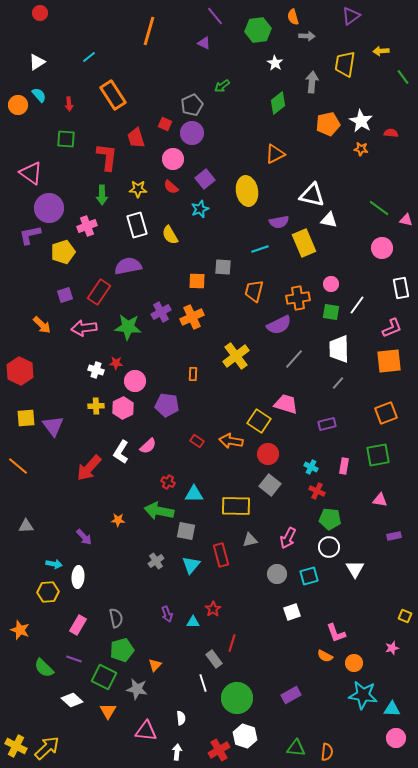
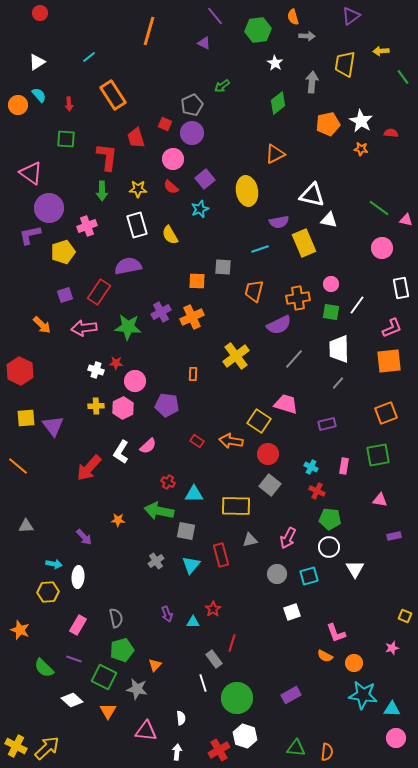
green arrow at (102, 195): moved 4 px up
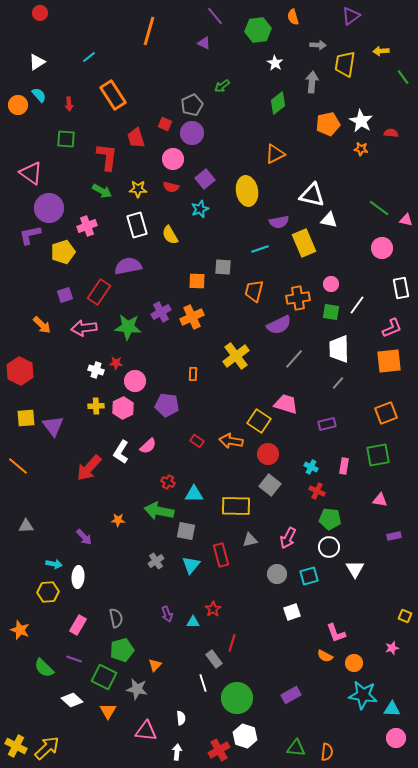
gray arrow at (307, 36): moved 11 px right, 9 px down
red semicircle at (171, 187): rotated 28 degrees counterclockwise
green arrow at (102, 191): rotated 60 degrees counterclockwise
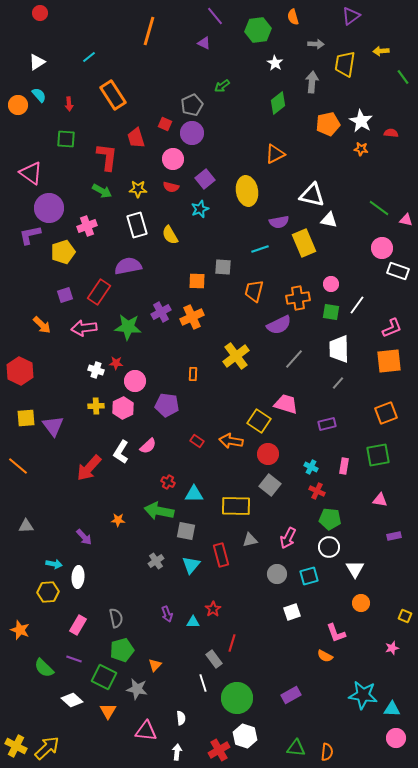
gray arrow at (318, 45): moved 2 px left, 1 px up
white rectangle at (401, 288): moved 3 px left, 17 px up; rotated 60 degrees counterclockwise
orange circle at (354, 663): moved 7 px right, 60 px up
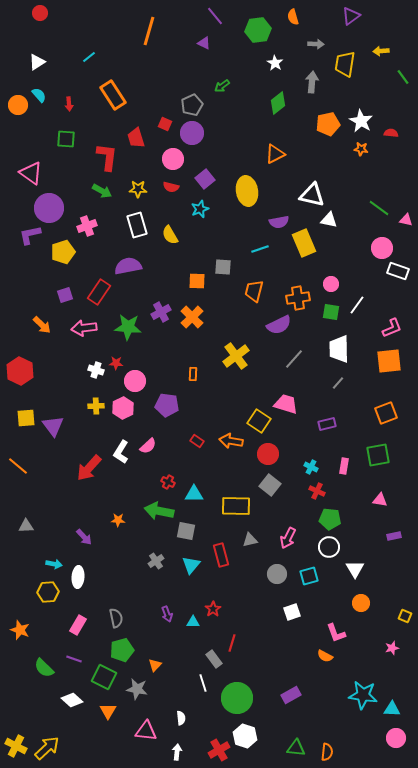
orange cross at (192, 317): rotated 20 degrees counterclockwise
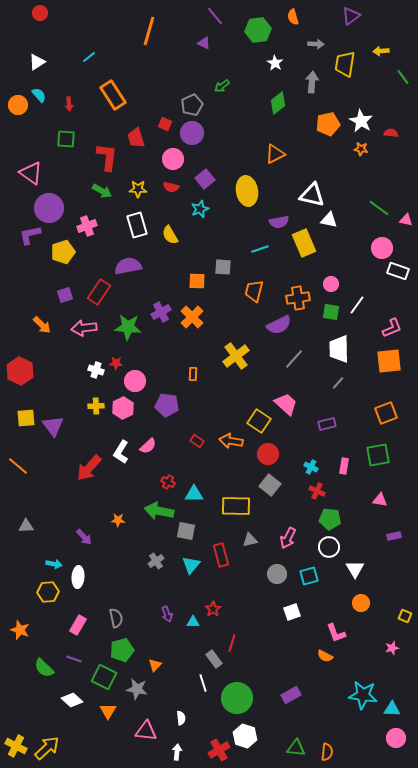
pink trapezoid at (286, 404): rotated 25 degrees clockwise
